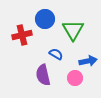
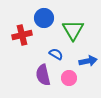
blue circle: moved 1 px left, 1 px up
pink circle: moved 6 px left
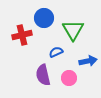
blue semicircle: moved 2 px up; rotated 56 degrees counterclockwise
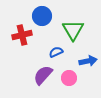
blue circle: moved 2 px left, 2 px up
purple semicircle: rotated 55 degrees clockwise
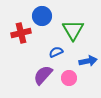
red cross: moved 1 px left, 2 px up
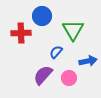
red cross: rotated 12 degrees clockwise
blue semicircle: rotated 24 degrees counterclockwise
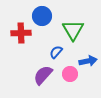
pink circle: moved 1 px right, 4 px up
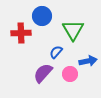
purple semicircle: moved 2 px up
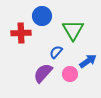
blue arrow: rotated 24 degrees counterclockwise
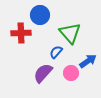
blue circle: moved 2 px left, 1 px up
green triangle: moved 3 px left, 3 px down; rotated 10 degrees counterclockwise
pink circle: moved 1 px right, 1 px up
